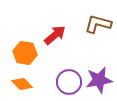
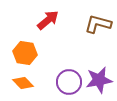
red arrow: moved 7 px left, 15 px up
orange diamond: moved 1 px right, 1 px up
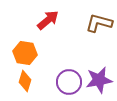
brown L-shape: moved 1 px right, 1 px up
orange diamond: moved 2 px right, 2 px up; rotated 60 degrees clockwise
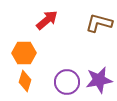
red arrow: moved 1 px left
orange hexagon: moved 1 px left; rotated 10 degrees counterclockwise
purple circle: moved 2 px left
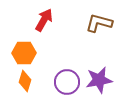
red arrow: moved 3 px left; rotated 20 degrees counterclockwise
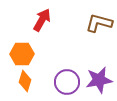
red arrow: moved 2 px left
orange hexagon: moved 2 px left, 1 px down
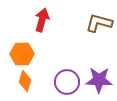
red arrow: rotated 15 degrees counterclockwise
purple star: rotated 12 degrees clockwise
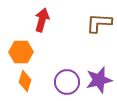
brown L-shape: rotated 12 degrees counterclockwise
orange hexagon: moved 1 px left, 2 px up
purple star: rotated 16 degrees counterclockwise
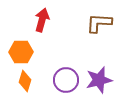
purple circle: moved 1 px left, 2 px up
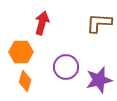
red arrow: moved 3 px down
purple circle: moved 13 px up
